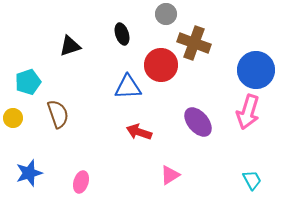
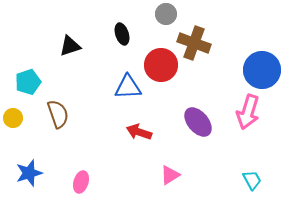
blue circle: moved 6 px right
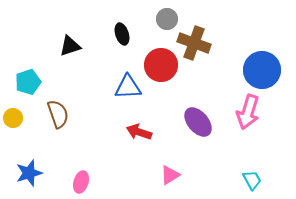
gray circle: moved 1 px right, 5 px down
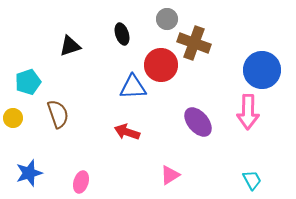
blue triangle: moved 5 px right
pink arrow: rotated 16 degrees counterclockwise
red arrow: moved 12 px left
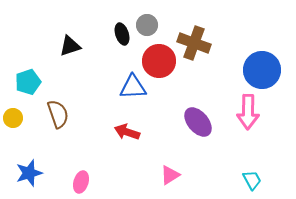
gray circle: moved 20 px left, 6 px down
red circle: moved 2 px left, 4 px up
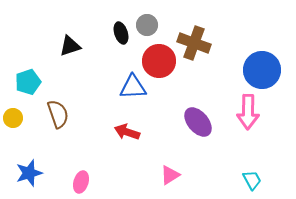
black ellipse: moved 1 px left, 1 px up
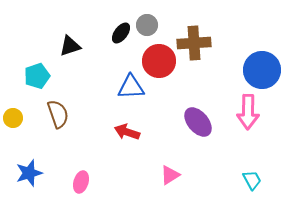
black ellipse: rotated 55 degrees clockwise
brown cross: rotated 24 degrees counterclockwise
cyan pentagon: moved 9 px right, 6 px up
blue triangle: moved 2 px left
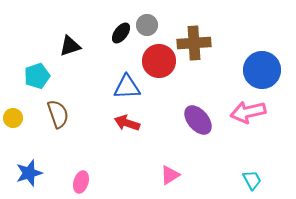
blue triangle: moved 4 px left
pink arrow: rotated 76 degrees clockwise
purple ellipse: moved 2 px up
red arrow: moved 9 px up
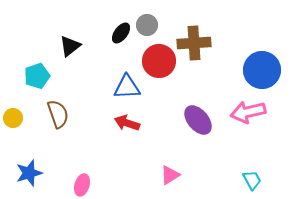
black triangle: rotated 20 degrees counterclockwise
pink ellipse: moved 1 px right, 3 px down
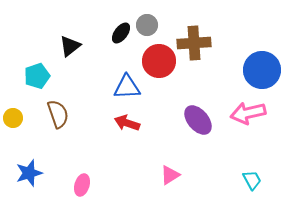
pink arrow: moved 1 px down
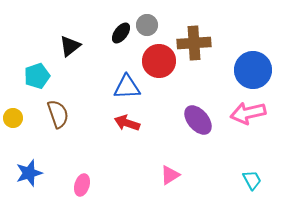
blue circle: moved 9 px left
